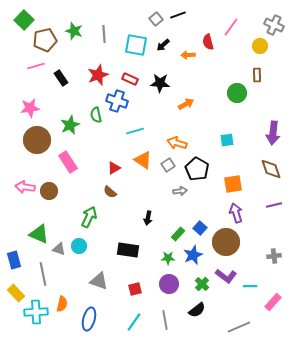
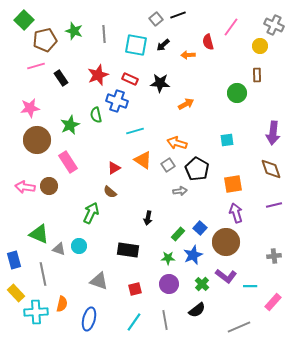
brown circle at (49, 191): moved 5 px up
green arrow at (89, 217): moved 2 px right, 4 px up
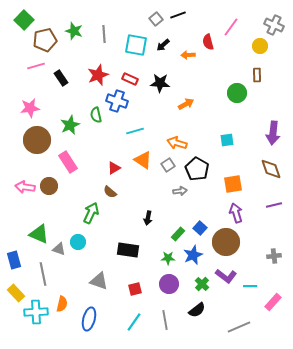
cyan circle at (79, 246): moved 1 px left, 4 px up
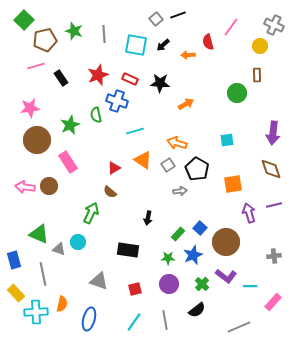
purple arrow at (236, 213): moved 13 px right
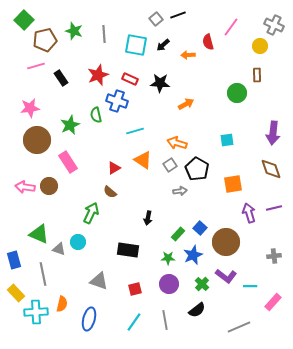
gray square at (168, 165): moved 2 px right
purple line at (274, 205): moved 3 px down
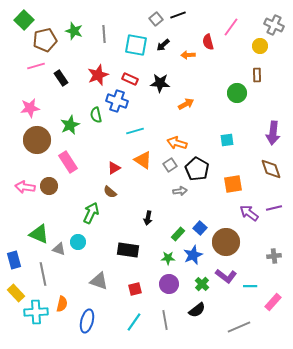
purple arrow at (249, 213): rotated 36 degrees counterclockwise
blue ellipse at (89, 319): moved 2 px left, 2 px down
